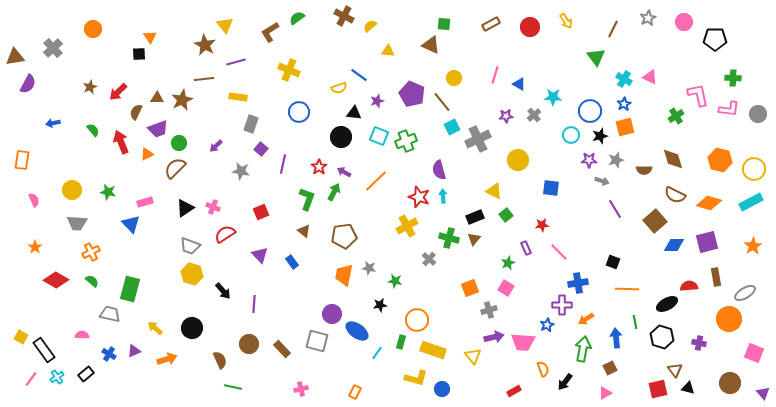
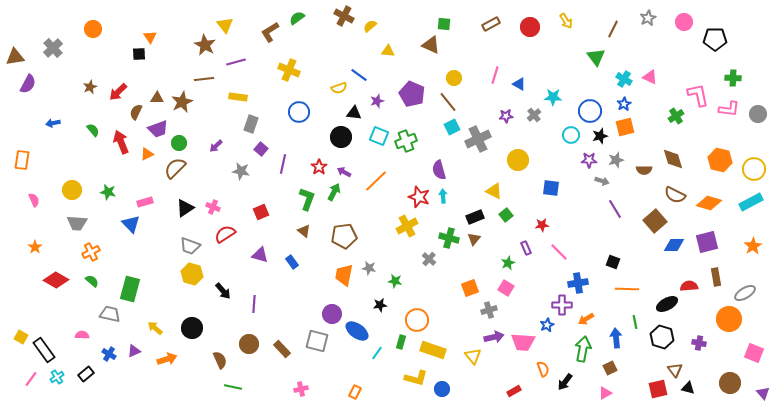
brown star at (182, 100): moved 2 px down
brown line at (442, 102): moved 6 px right
purple triangle at (260, 255): rotated 30 degrees counterclockwise
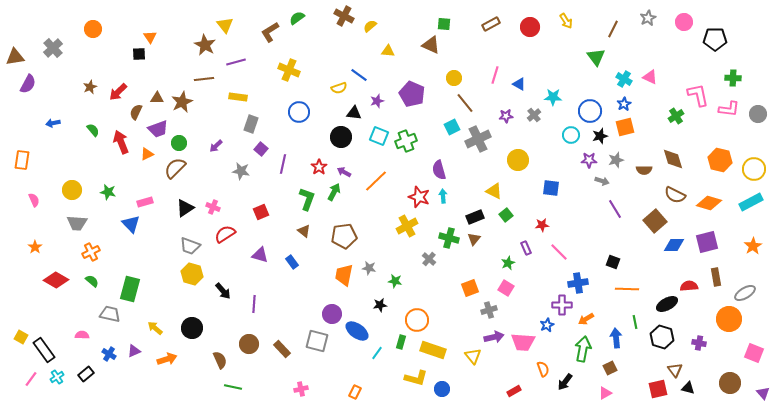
brown line at (448, 102): moved 17 px right, 1 px down
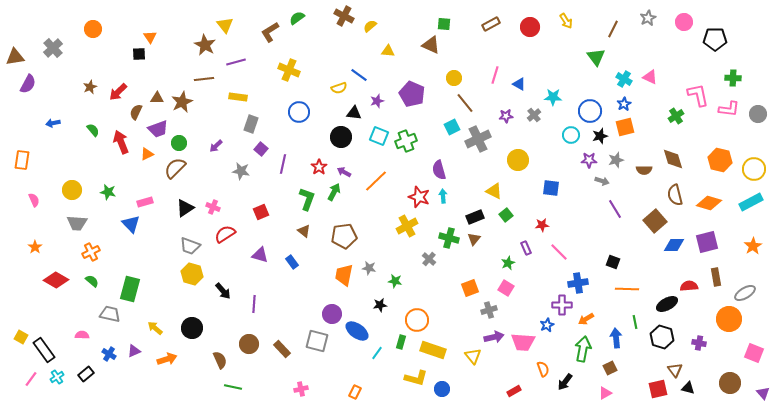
brown semicircle at (675, 195): rotated 50 degrees clockwise
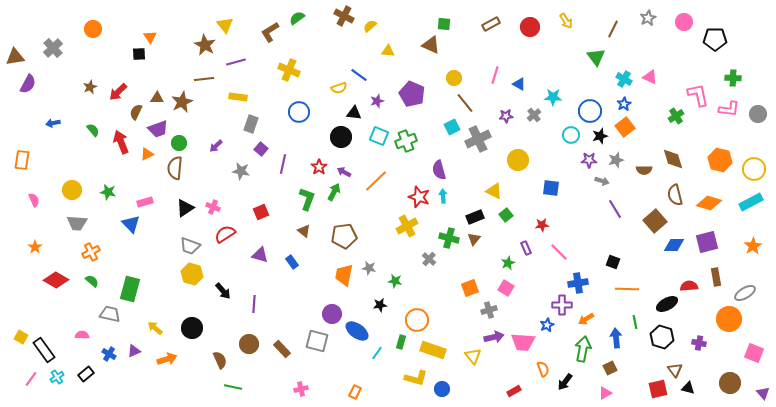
orange square at (625, 127): rotated 24 degrees counterclockwise
brown semicircle at (175, 168): rotated 40 degrees counterclockwise
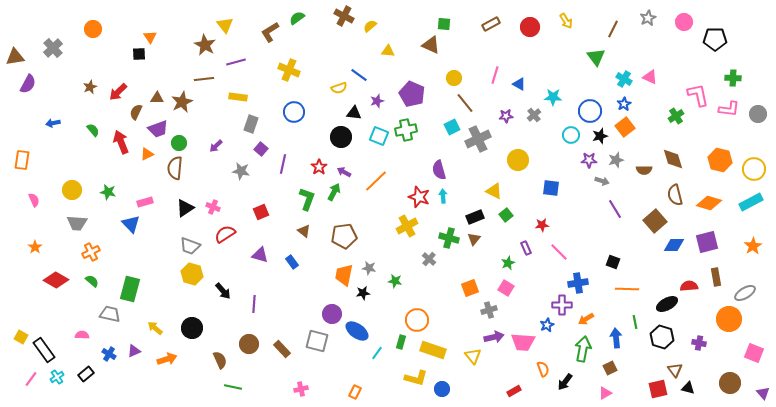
blue circle at (299, 112): moved 5 px left
green cross at (406, 141): moved 11 px up; rotated 10 degrees clockwise
black star at (380, 305): moved 17 px left, 12 px up
